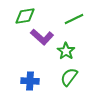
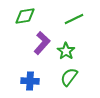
purple L-shape: moved 6 px down; rotated 90 degrees counterclockwise
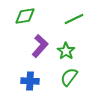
purple L-shape: moved 2 px left, 3 px down
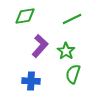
green line: moved 2 px left
green semicircle: moved 4 px right, 3 px up; rotated 18 degrees counterclockwise
blue cross: moved 1 px right
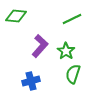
green diamond: moved 9 px left; rotated 15 degrees clockwise
blue cross: rotated 18 degrees counterclockwise
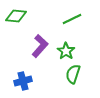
blue cross: moved 8 px left
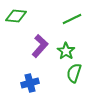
green semicircle: moved 1 px right, 1 px up
blue cross: moved 7 px right, 2 px down
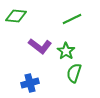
purple L-shape: rotated 85 degrees clockwise
